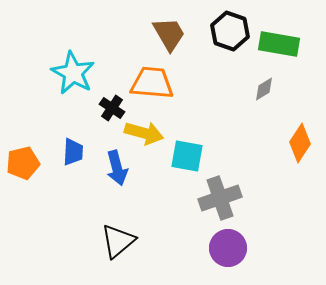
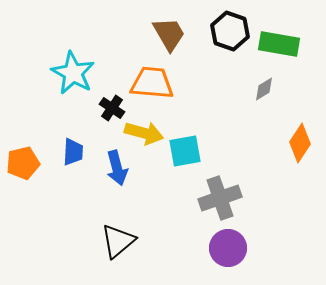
cyan square: moved 2 px left, 5 px up; rotated 20 degrees counterclockwise
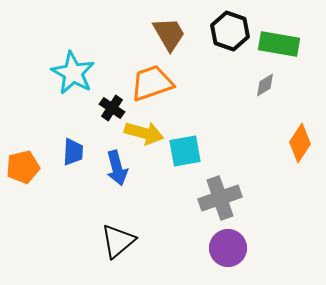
orange trapezoid: rotated 24 degrees counterclockwise
gray diamond: moved 1 px right, 4 px up
orange pentagon: moved 4 px down
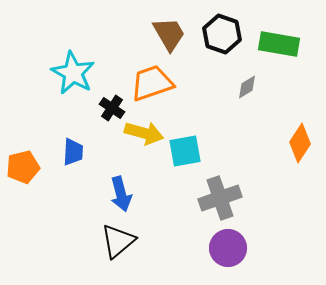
black hexagon: moved 8 px left, 3 px down
gray diamond: moved 18 px left, 2 px down
blue arrow: moved 4 px right, 26 px down
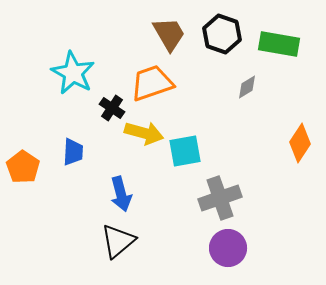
orange pentagon: rotated 24 degrees counterclockwise
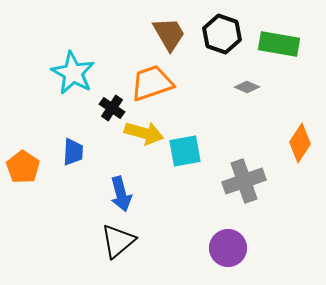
gray diamond: rotated 55 degrees clockwise
gray cross: moved 24 px right, 17 px up
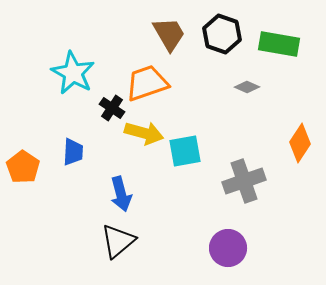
orange trapezoid: moved 5 px left
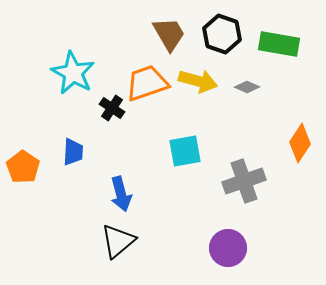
yellow arrow: moved 54 px right, 52 px up
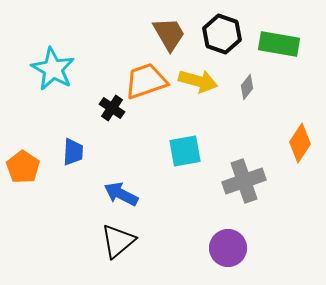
cyan star: moved 20 px left, 4 px up
orange trapezoid: moved 1 px left, 2 px up
gray diamond: rotated 75 degrees counterclockwise
blue arrow: rotated 132 degrees clockwise
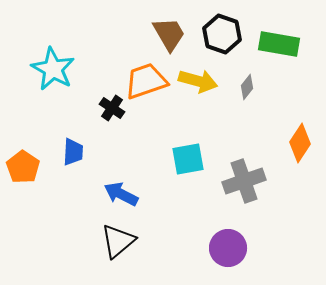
cyan square: moved 3 px right, 8 px down
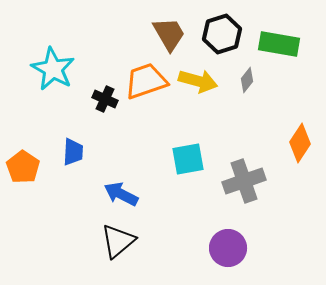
black hexagon: rotated 24 degrees clockwise
gray diamond: moved 7 px up
black cross: moved 7 px left, 9 px up; rotated 10 degrees counterclockwise
